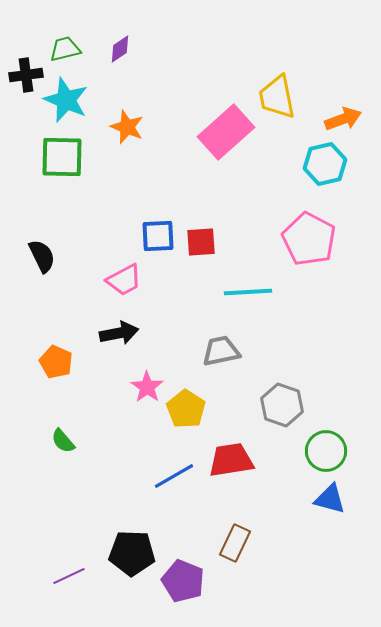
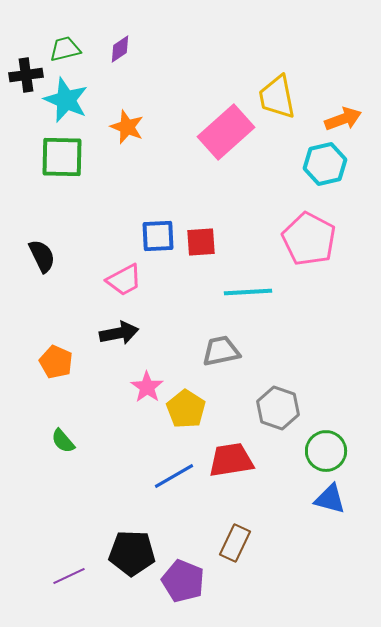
gray hexagon: moved 4 px left, 3 px down
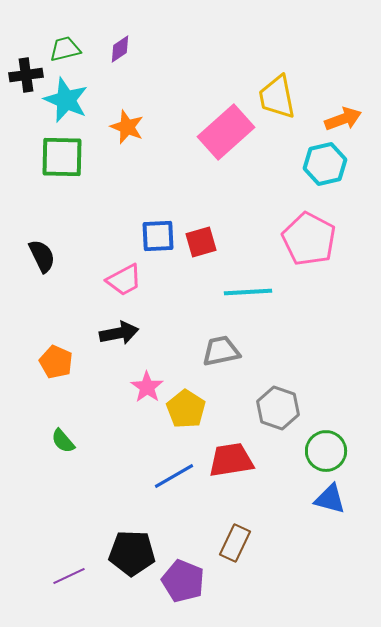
red square: rotated 12 degrees counterclockwise
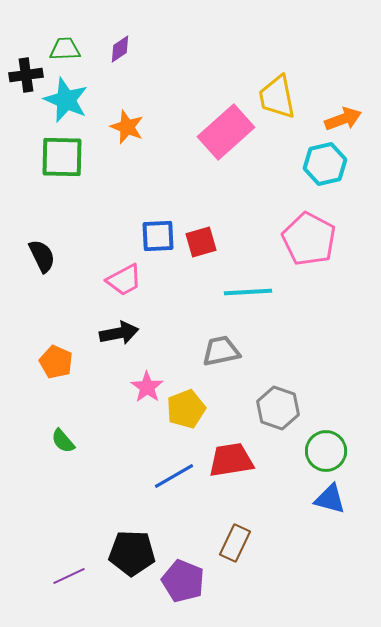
green trapezoid: rotated 12 degrees clockwise
yellow pentagon: rotated 18 degrees clockwise
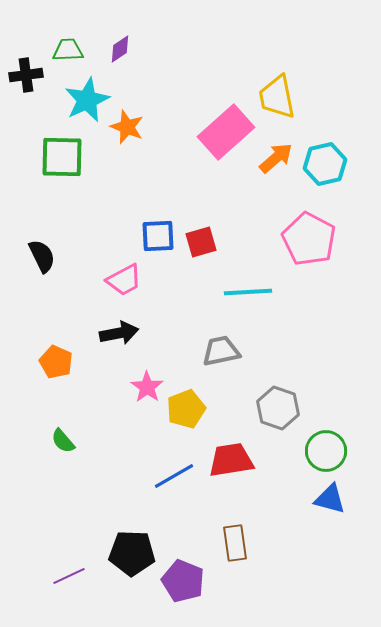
green trapezoid: moved 3 px right, 1 px down
cyan star: moved 21 px right; rotated 24 degrees clockwise
orange arrow: moved 67 px left, 39 px down; rotated 21 degrees counterclockwise
brown rectangle: rotated 33 degrees counterclockwise
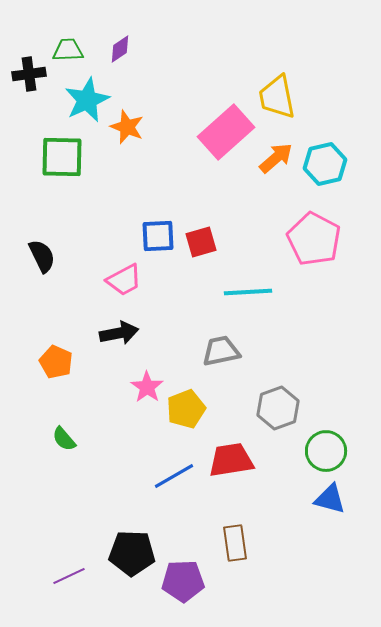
black cross: moved 3 px right, 1 px up
pink pentagon: moved 5 px right
gray hexagon: rotated 21 degrees clockwise
green semicircle: moved 1 px right, 2 px up
purple pentagon: rotated 24 degrees counterclockwise
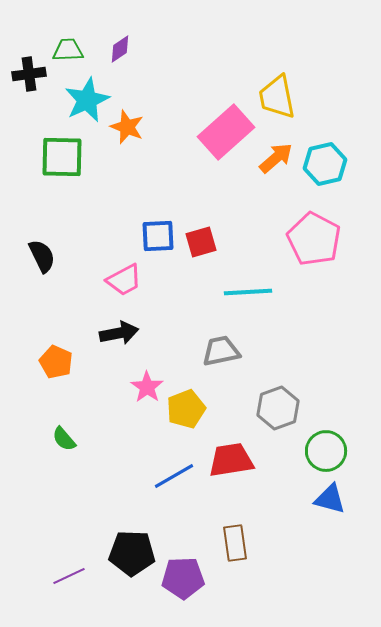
purple pentagon: moved 3 px up
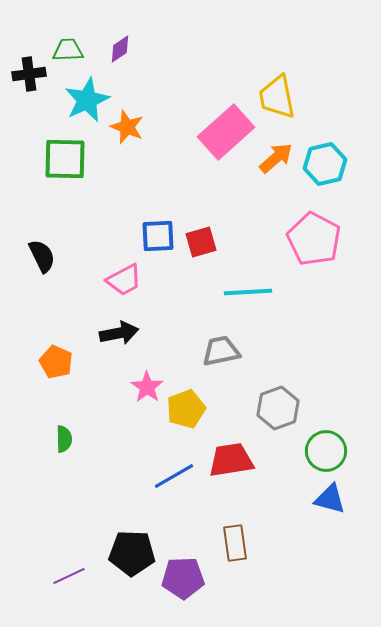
green square: moved 3 px right, 2 px down
green semicircle: rotated 140 degrees counterclockwise
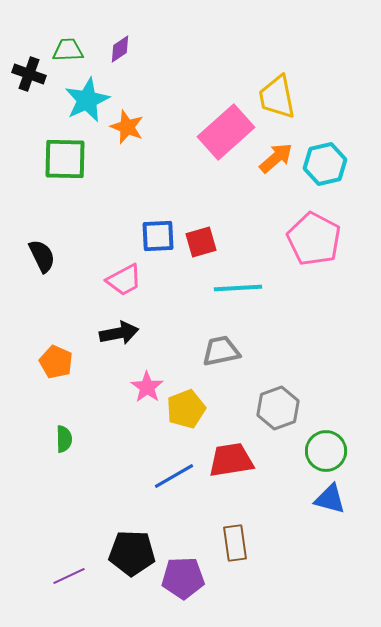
black cross: rotated 28 degrees clockwise
cyan line: moved 10 px left, 4 px up
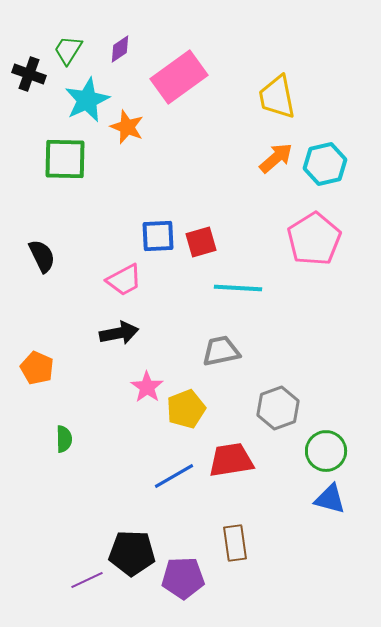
green trapezoid: rotated 56 degrees counterclockwise
pink rectangle: moved 47 px left, 55 px up; rotated 6 degrees clockwise
pink pentagon: rotated 12 degrees clockwise
cyan line: rotated 6 degrees clockwise
orange pentagon: moved 19 px left, 6 px down
purple line: moved 18 px right, 4 px down
